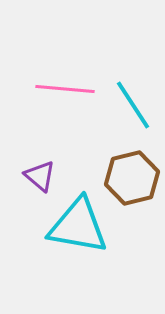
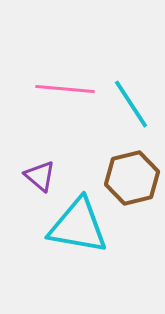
cyan line: moved 2 px left, 1 px up
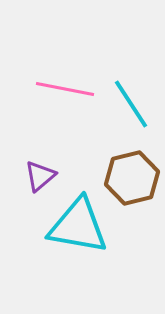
pink line: rotated 6 degrees clockwise
purple triangle: rotated 40 degrees clockwise
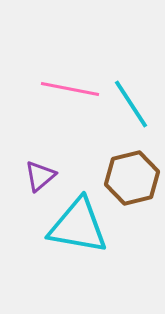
pink line: moved 5 px right
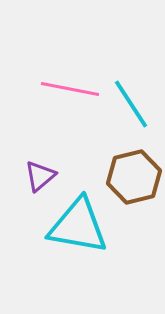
brown hexagon: moved 2 px right, 1 px up
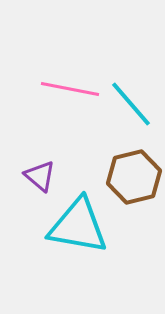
cyan line: rotated 8 degrees counterclockwise
purple triangle: rotated 40 degrees counterclockwise
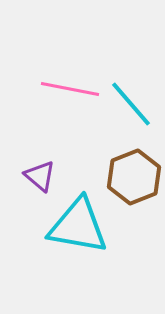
brown hexagon: rotated 8 degrees counterclockwise
